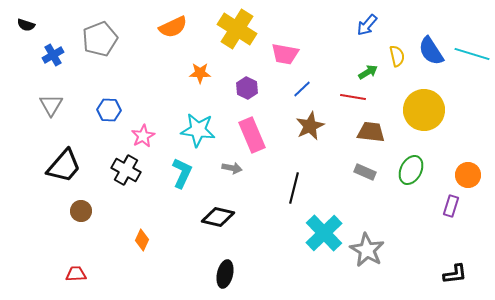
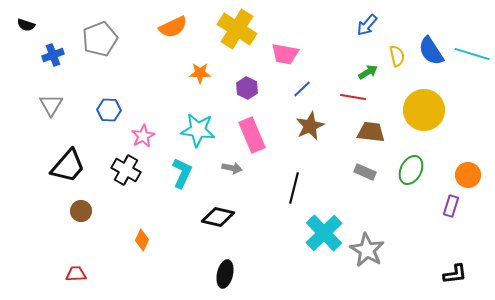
blue cross: rotated 10 degrees clockwise
black trapezoid: moved 4 px right
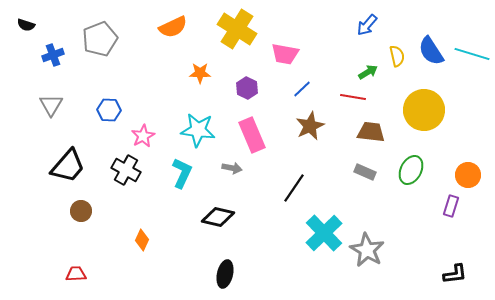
black line: rotated 20 degrees clockwise
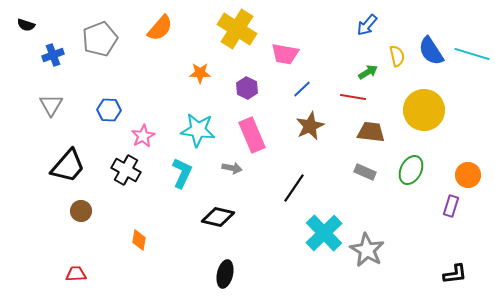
orange semicircle: moved 13 px left, 1 px down; rotated 24 degrees counterclockwise
orange diamond: moved 3 px left; rotated 15 degrees counterclockwise
